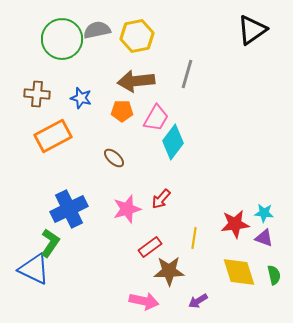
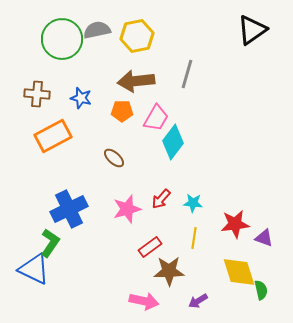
cyan star: moved 71 px left, 10 px up
green semicircle: moved 13 px left, 15 px down
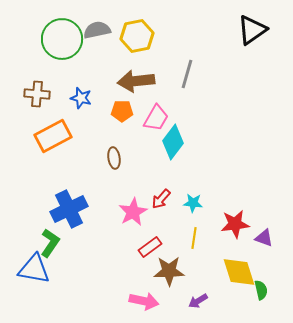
brown ellipse: rotated 40 degrees clockwise
pink star: moved 6 px right, 3 px down; rotated 12 degrees counterclockwise
blue triangle: rotated 16 degrees counterclockwise
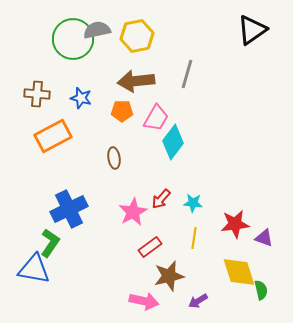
green circle: moved 11 px right
brown star: moved 5 px down; rotated 12 degrees counterclockwise
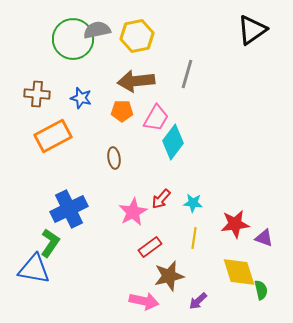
purple arrow: rotated 12 degrees counterclockwise
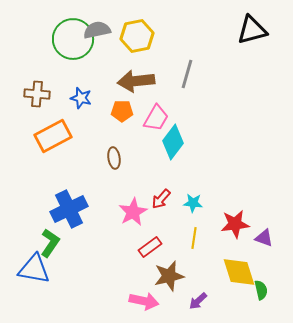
black triangle: rotated 20 degrees clockwise
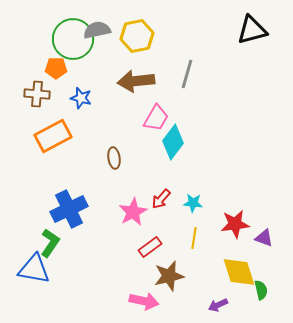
orange pentagon: moved 66 px left, 43 px up
purple arrow: moved 20 px right, 4 px down; rotated 18 degrees clockwise
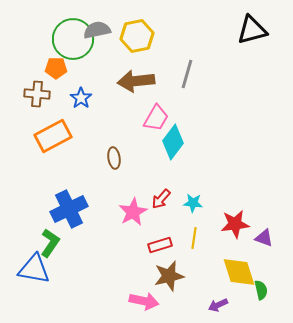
blue star: rotated 20 degrees clockwise
red rectangle: moved 10 px right, 2 px up; rotated 20 degrees clockwise
